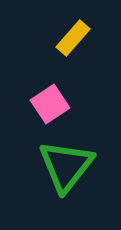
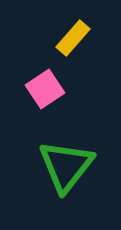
pink square: moved 5 px left, 15 px up
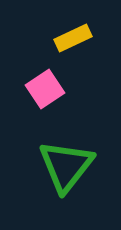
yellow rectangle: rotated 24 degrees clockwise
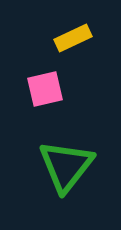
pink square: rotated 21 degrees clockwise
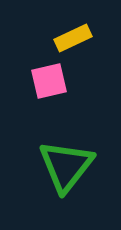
pink square: moved 4 px right, 8 px up
